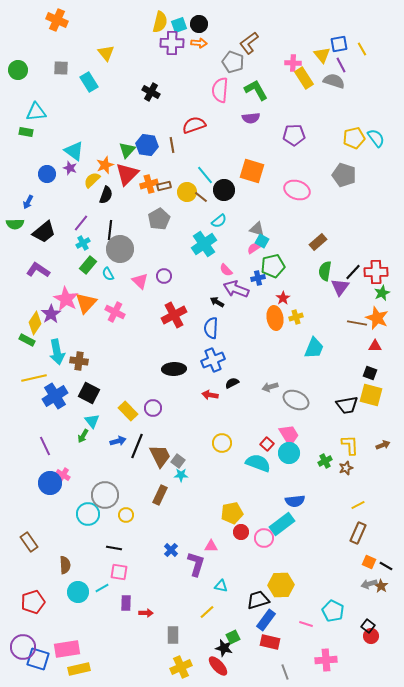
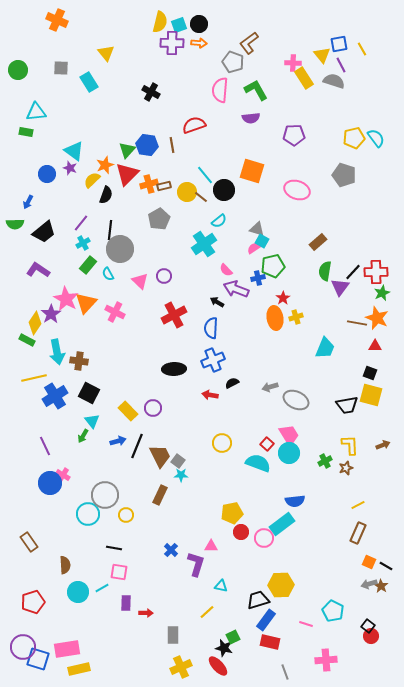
cyan trapezoid at (314, 348): moved 11 px right
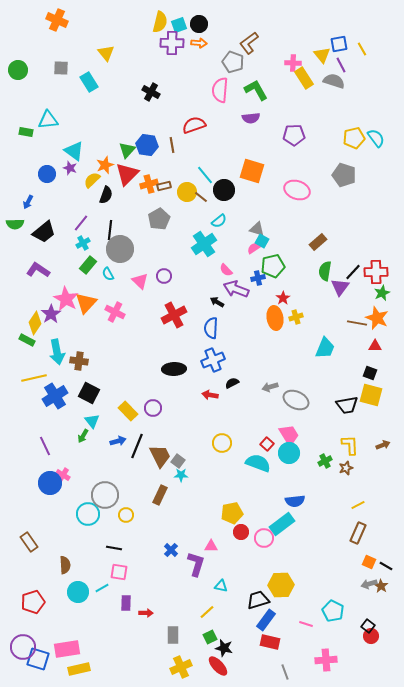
cyan triangle at (36, 112): moved 12 px right, 8 px down
green square at (233, 637): moved 23 px left
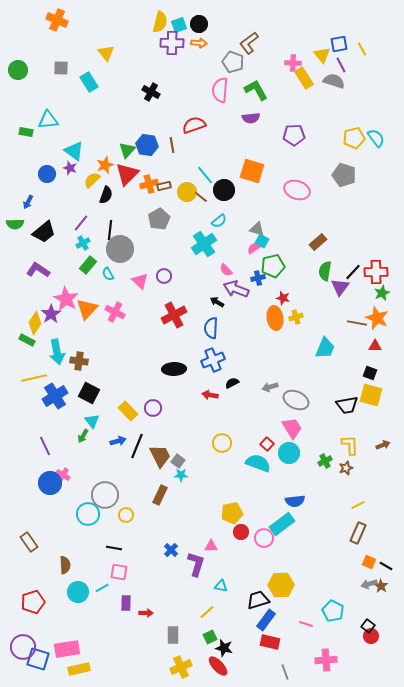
red star at (283, 298): rotated 24 degrees counterclockwise
orange triangle at (86, 303): moved 1 px right, 6 px down
pink trapezoid at (289, 435): moved 3 px right, 7 px up
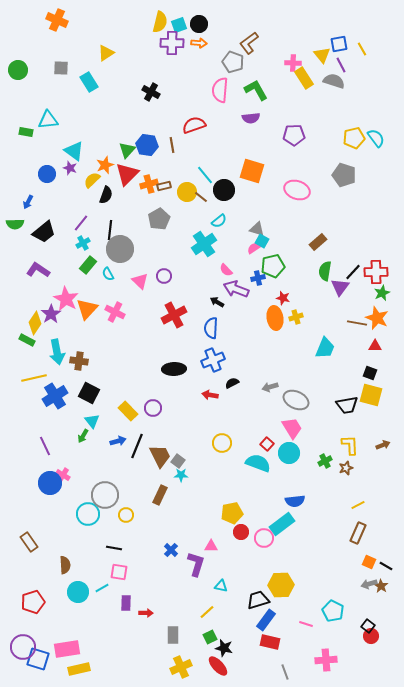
yellow triangle at (106, 53): rotated 36 degrees clockwise
